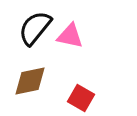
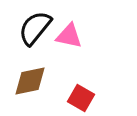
pink triangle: moved 1 px left
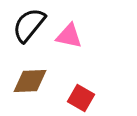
black semicircle: moved 6 px left, 3 px up
brown diamond: rotated 9 degrees clockwise
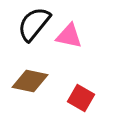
black semicircle: moved 5 px right, 1 px up
brown diamond: rotated 15 degrees clockwise
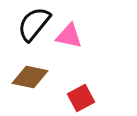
brown diamond: moved 4 px up
red square: rotated 32 degrees clockwise
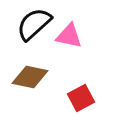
black semicircle: rotated 9 degrees clockwise
